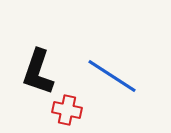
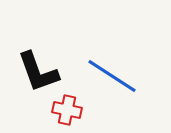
black L-shape: rotated 39 degrees counterclockwise
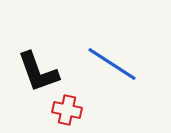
blue line: moved 12 px up
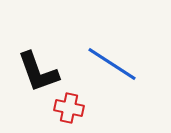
red cross: moved 2 px right, 2 px up
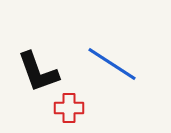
red cross: rotated 12 degrees counterclockwise
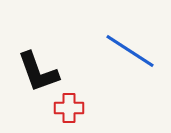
blue line: moved 18 px right, 13 px up
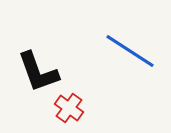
red cross: rotated 36 degrees clockwise
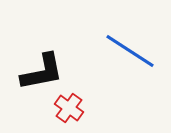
black L-shape: moved 4 px right; rotated 81 degrees counterclockwise
